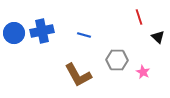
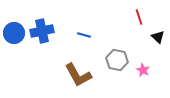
gray hexagon: rotated 10 degrees clockwise
pink star: moved 2 px up
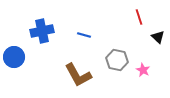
blue circle: moved 24 px down
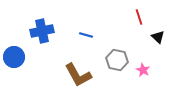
blue line: moved 2 px right
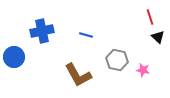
red line: moved 11 px right
pink star: rotated 16 degrees counterclockwise
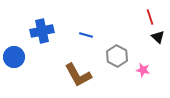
gray hexagon: moved 4 px up; rotated 15 degrees clockwise
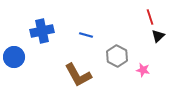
black triangle: moved 1 px up; rotated 32 degrees clockwise
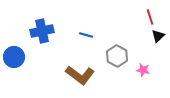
brown L-shape: moved 2 px right; rotated 24 degrees counterclockwise
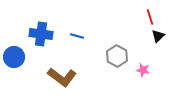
blue cross: moved 1 px left, 3 px down; rotated 20 degrees clockwise
blue line: moved 9 px left, 1 px down
brown L-shape: moved 18 px left, 2 px down
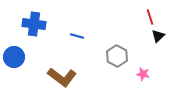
blue cross: moved 7 px left, 10 px up
pink star: moved 4 px down
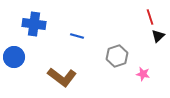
gray hexagon: rotated 15 degrees clockwise
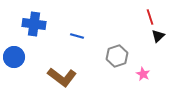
pink star: rotated 16 degrees clockwise
